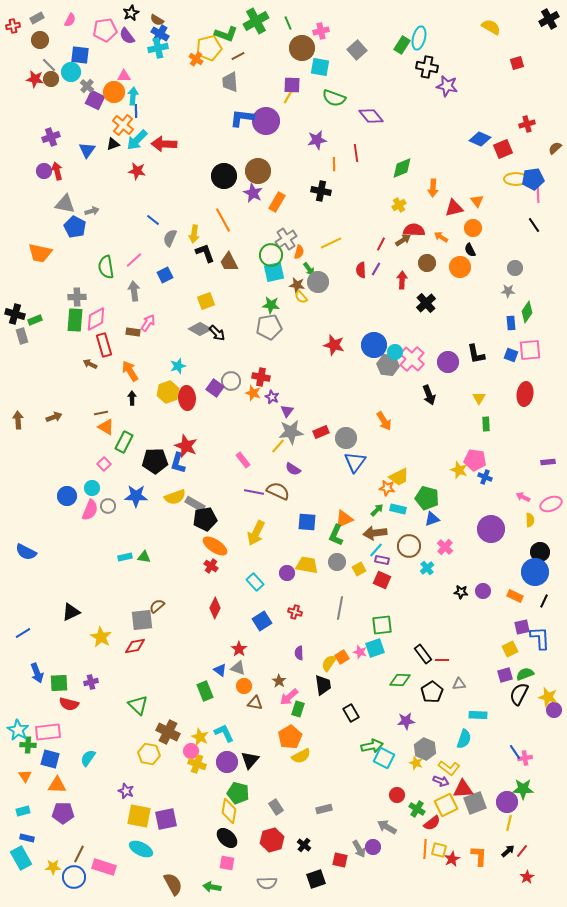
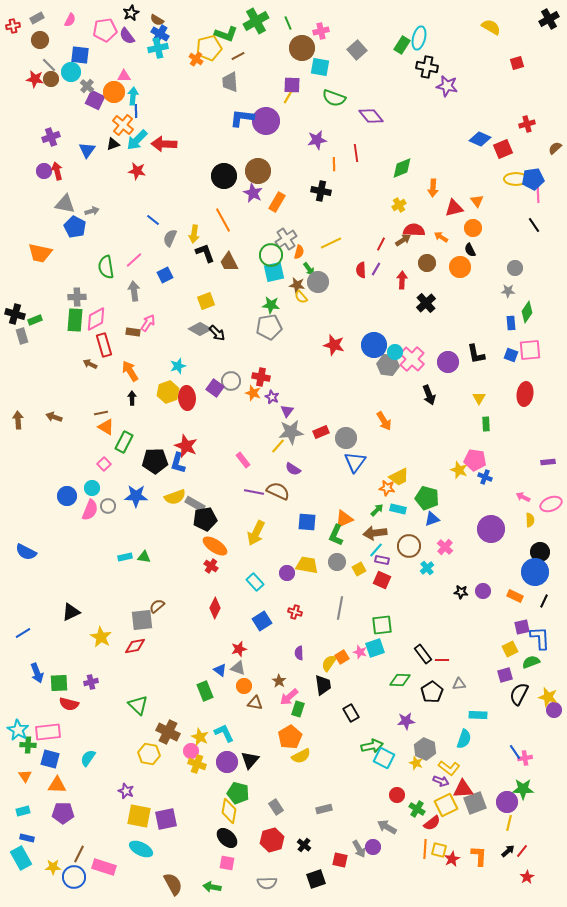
brown arrow at (54, 417): rotated 140 degrees counterclockwise
red star at (239, 649): rotated 21 degrees clockwise
green semicircle at (525, 674): moved 6 px right, 12 px up
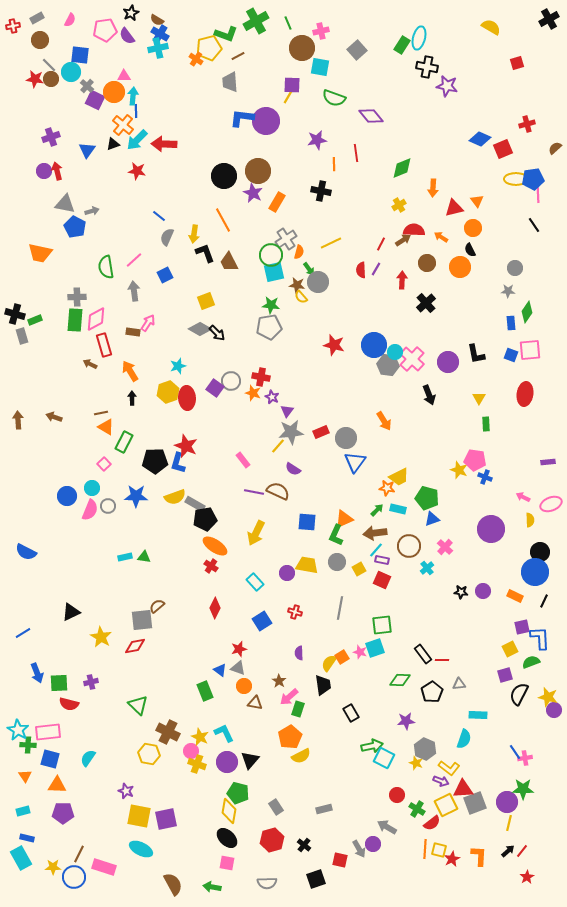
blue line at (153, 220): moved 6 px right, 4 px up
gray semicircle at (170, 238): moved 3 px left, 1 px up
purple circle at (373, 847): moved 3 px up
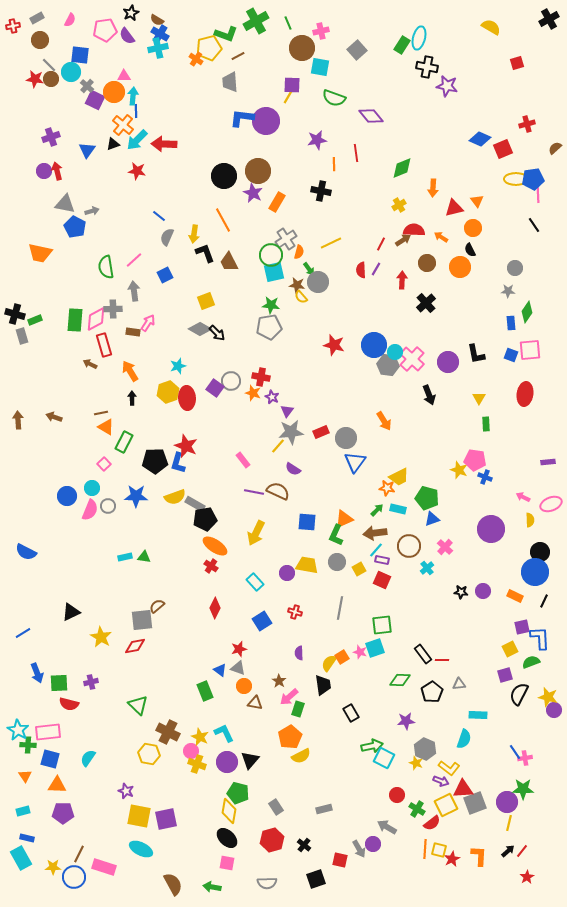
gray cross at (77, 297): moved 36 px right, 12 px down
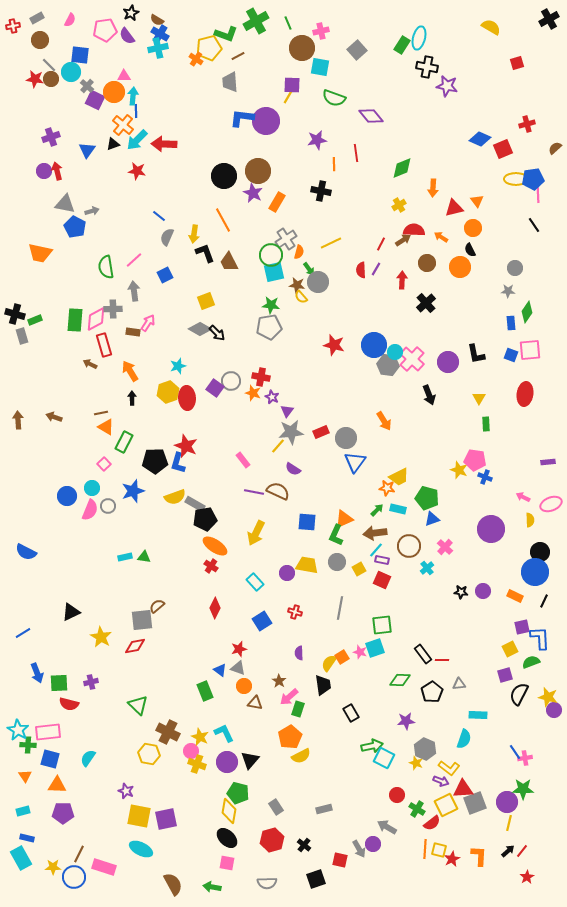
blue star at (136, 496): moved 3 px left, 5 px up; rotated 20 degrees counterclockwise
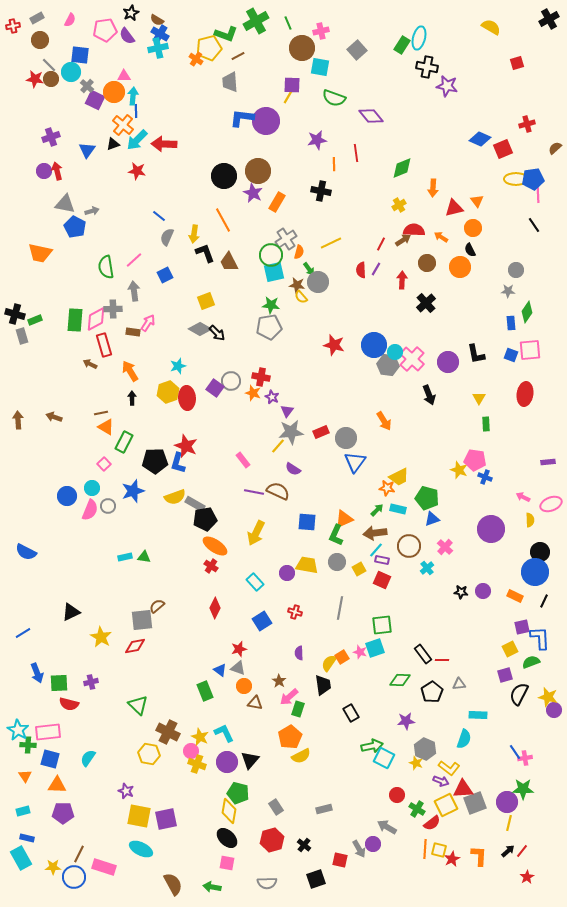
gray circle at (515, 268): moved 1 px right, 2 px down
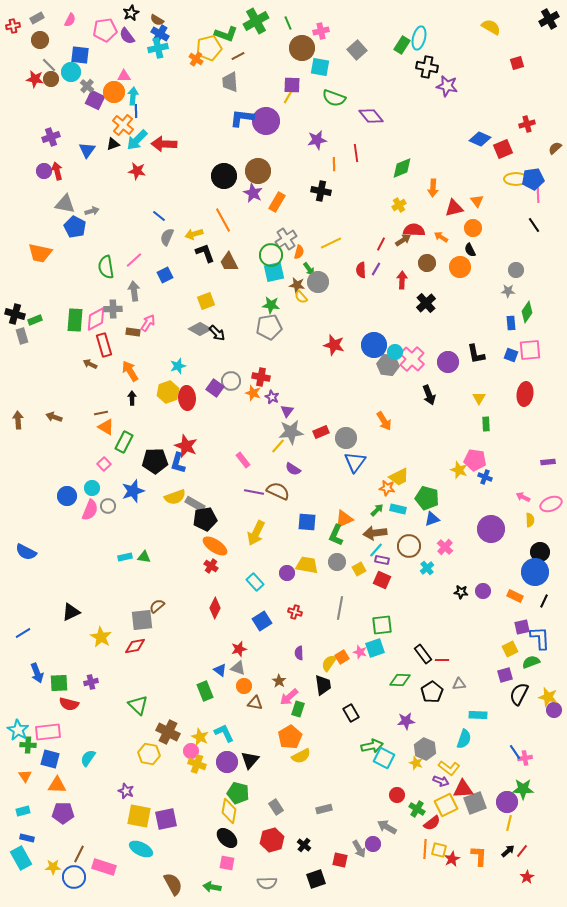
yellow arrow at (194, 234): rotated 66 degrees clockwise
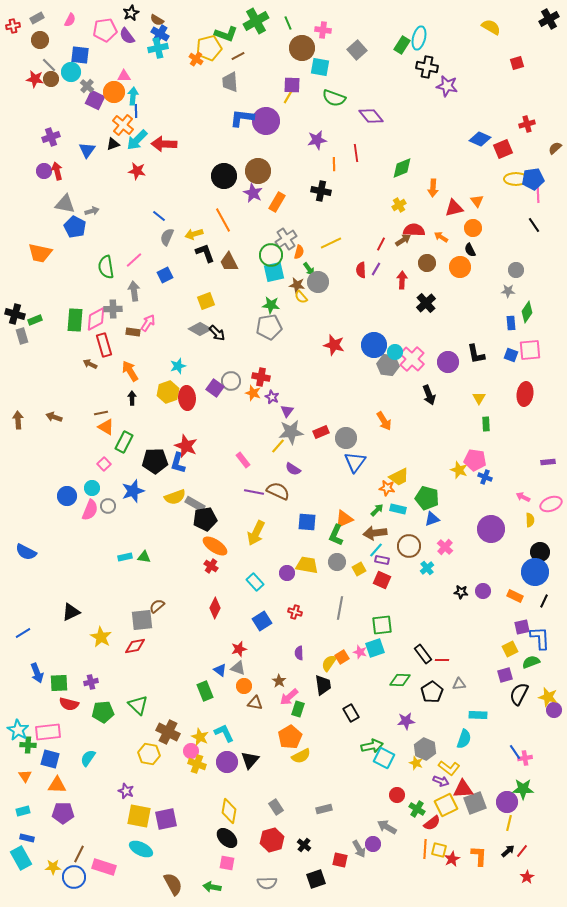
pink cross at (321, 31): moved 2 px right, 1 px up; rotated 21 degrees clockwise
green pentagon at (238, 793): moved 135 px left, 81 px up; rotated 20 degrees counterclockwise
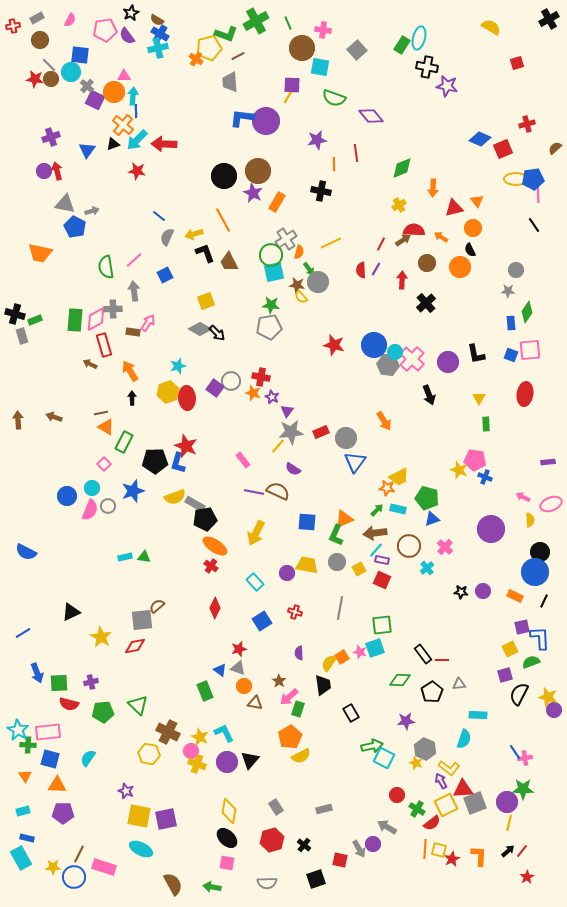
purple arrow at (441, 781): rotated 140 degrees counterclockwise
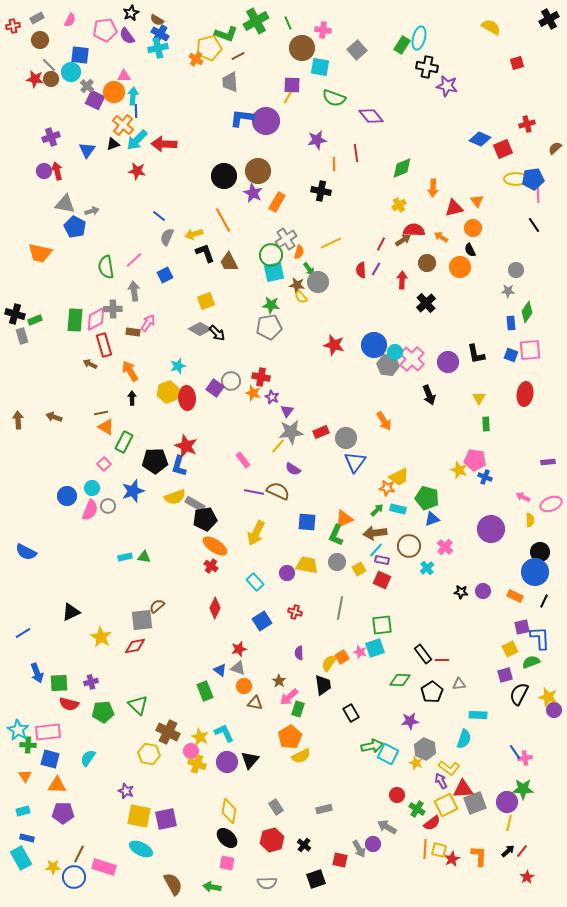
blue L-shape at (178, 463): moved 1 px right, 3 px down
purple star at (406, 721): moved 4 px right
cyan square at (384, 758): moved 4 px right, 4 px up
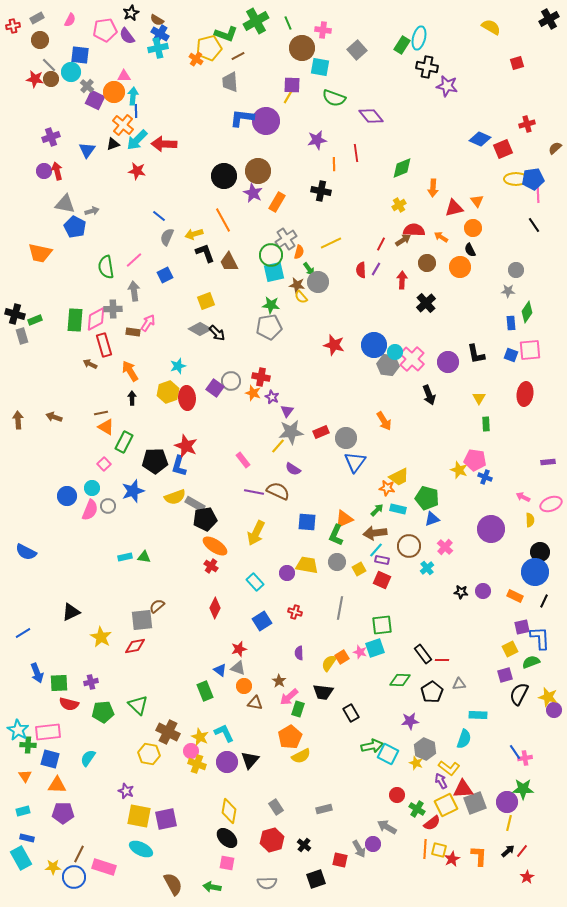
black trapezoid at (323, 685): moved 7 px down; rotated 105 degrees clockwise
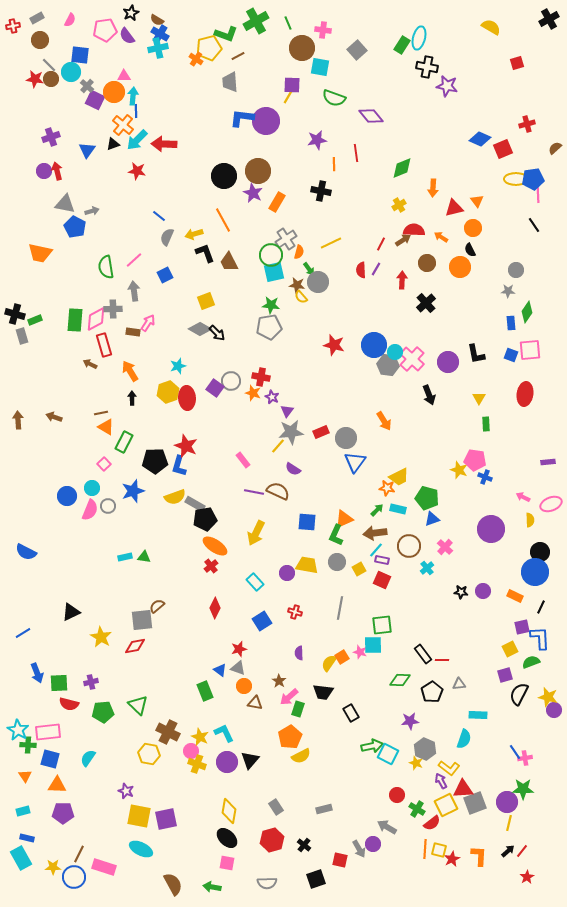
red cross at (211, 566): rotated 16 degrees clockwise
black line at (544, 601): moved 3 px left, 6 px down
cyan square at (375, 648): moved 2 px left, 3 px up; rotated 18 degrees clockwise
